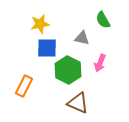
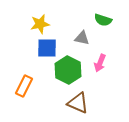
green semicircle: rotated 42 degrees counterclockwise
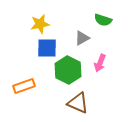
gray triangle: rotated 42 degrees counterclockwise
orange rectangle: rotated 45 degrees clockwise
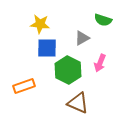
yellow star: rotated 18 degrees clockwise
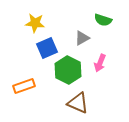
yellow star: moved 5 px left, 1 px up
blue square: rotated 25 degrees counterclockwise
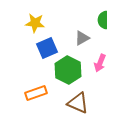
green semicircle: rotated 72 degrees clockwise
orange rectangle: moved 12 px right, 7 px down
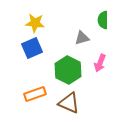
gray triangle: rotated 14 degrees clockwise
blue square: moved 15 px left
orange rectangle: moved 1 px left, 1 px down
brown triangle: moved 9 px left
